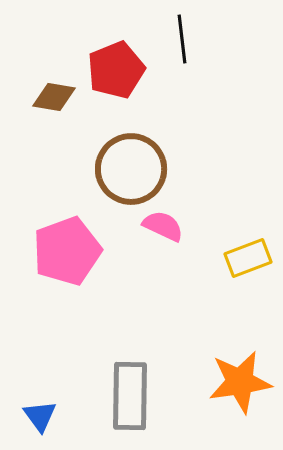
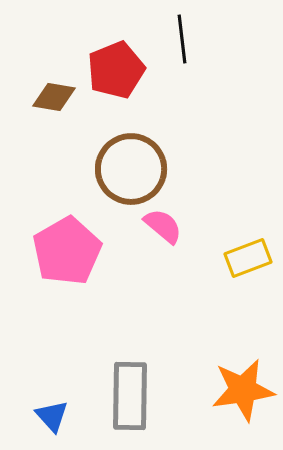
pink semicircle: rotated 15 degrees clockwise
pink pentagon: rotated 10 degrees counterclockwise
orange star: moved 3 px right, 8 px down
blue triangle: moved 12 px right; rotated 6 degrees counterclockwise
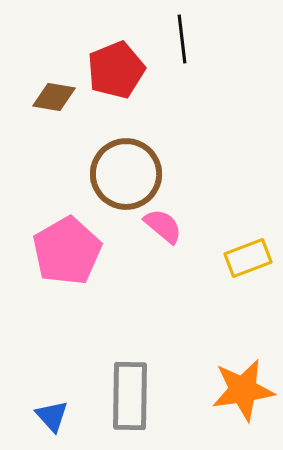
brown circle: moved 5 px left, 5 px down
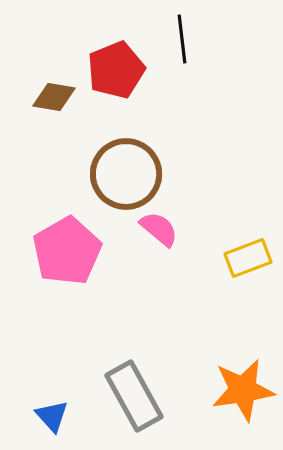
pink semicircle: moved 4 px left, 3 px down
gray rectangle: moved 4 px right; rotated 30 degrees counterclockwise
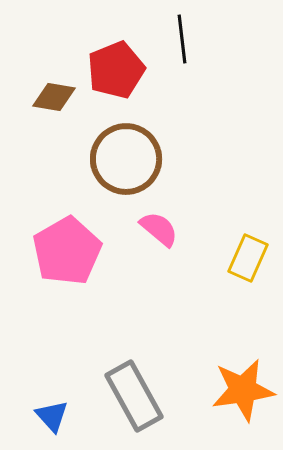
brown circle: moved 15 px up
yellow rectangle: rotated 45 degrees counterclockwise
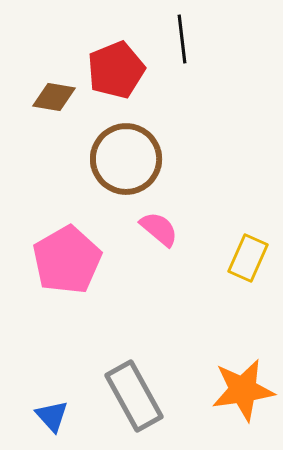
pink pentagon: moved 9 px down
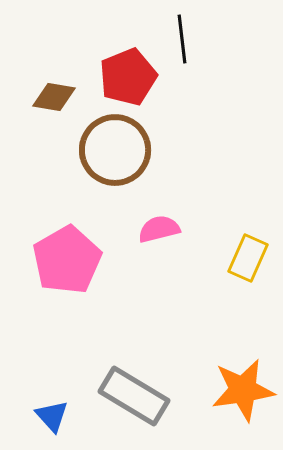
red pentagon: moved 12 px right, 7 px down
brown circle: moved 11 px left, 9 px up
pink semicircle: rotated 54 degrees counterclockwise
gray rectangle: rotated 30 degrees counterclockwise
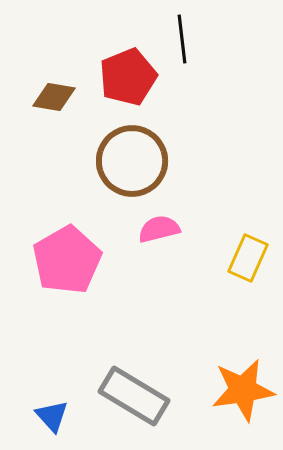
brown circle: moved 17 px right, 11 px down
